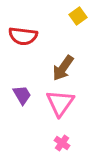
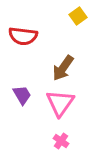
pink cross: moved 1 px left, 2 px up
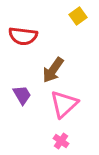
brown arrow: moved 10 px left, 2 px down
pink triangle: moved 4 px right, 1 px down; rotated 12 degrees clockwise
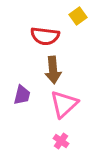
red semicircle: moved 22 px right
brown arrow: rotated 40 degrees counterclockwise
purple trapezoid: rotated 45 degrees clockwise
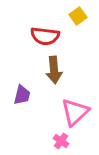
brown arrow: moved 1 px right
pink triangle: moved 11 px right, 8 px down
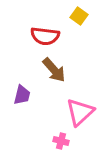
yellow square: moved 1 px right; rotated 18 degrees counterclockwise
brown arrow: rotated 36 degrees counterclockwise
pink triangle: moved 5 px right
pink cross: rotated 21 degrees counterclockwise
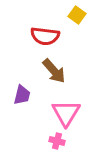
yellow square: moved 2 px left, 1 px up
brown arrow: moved 1 px down
pink triangle: moved 14 px left, 1 px down; rotated 16 degrees counterclockwise
pink cross: moved 4 px left
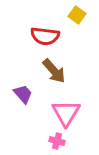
purple trapezoid: moved 1 px right, 1 px up; rotated 55 degrees counterclockwise
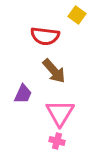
purple trapezoid: rotated 65 degrees clockwise
pink triangle: moved 6 px left
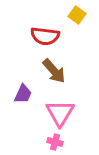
pink cross: moved 2 px left, 1 px down
